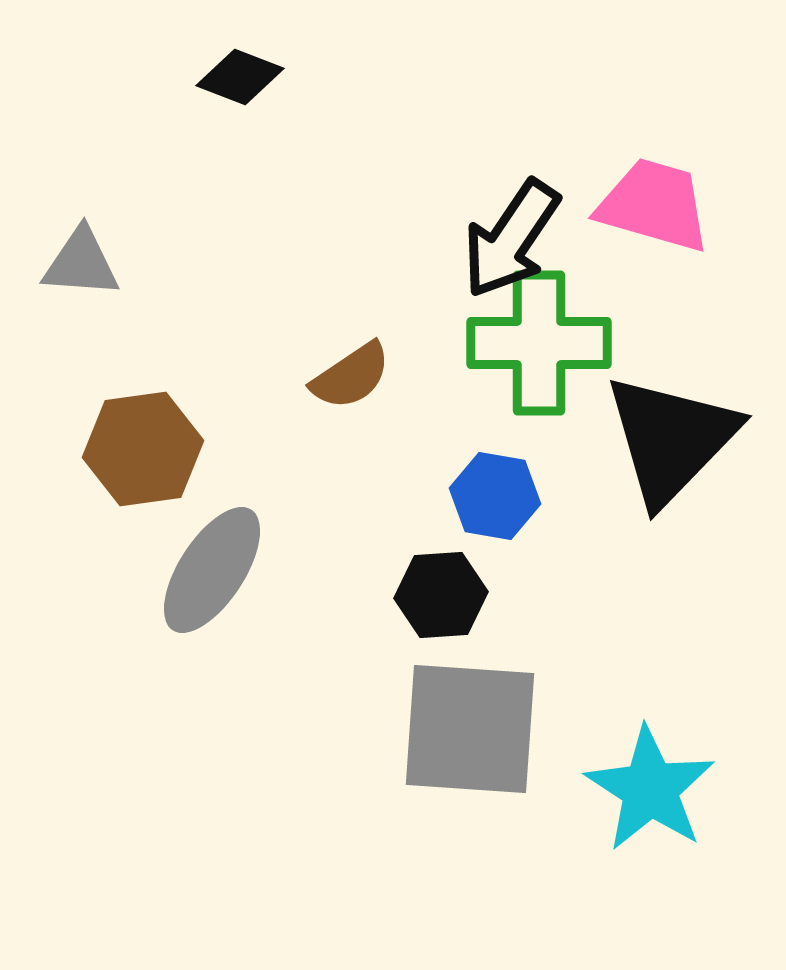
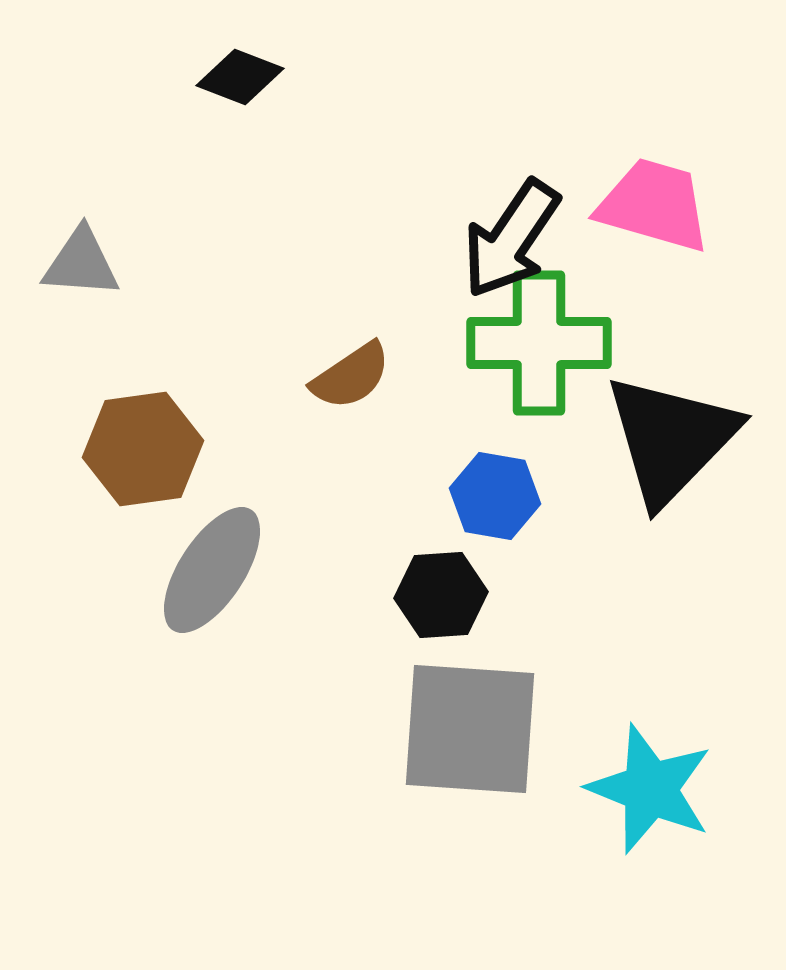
cyan star: rotated 11 degrees counterclockwise
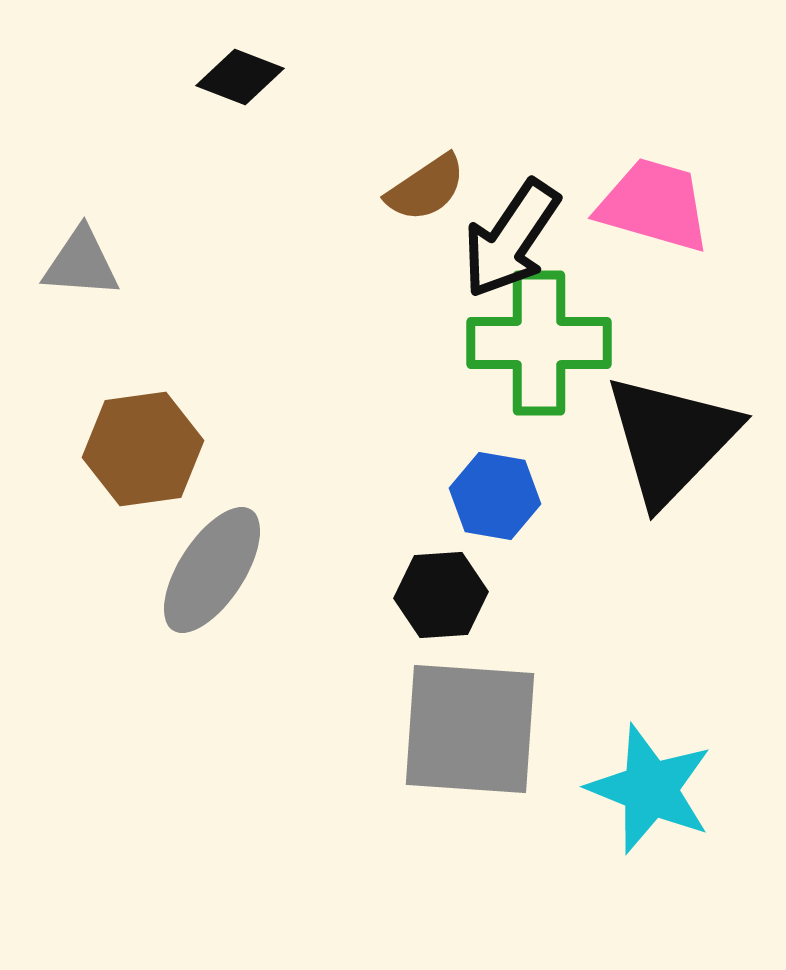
brown semicircle: moved 75 px right, 188 px up
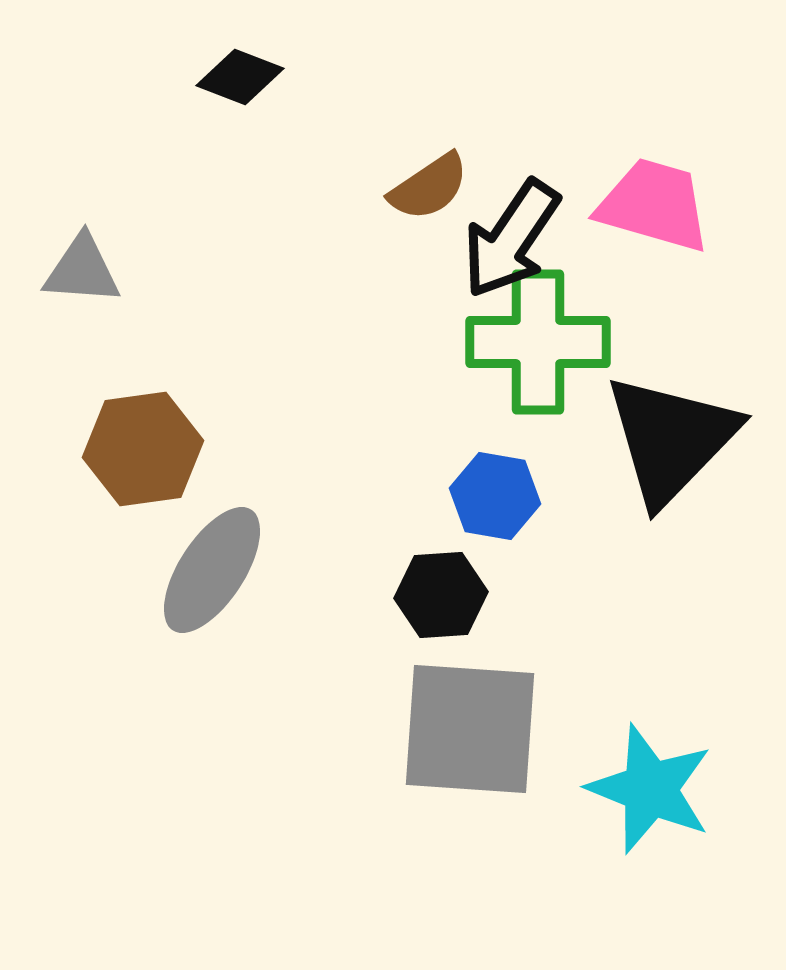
brown semicircle: moved 3 px right, 1 px up
gray triangle: moved 1 px right, 7 px down
green cross: moved 1 px left, 1 px up
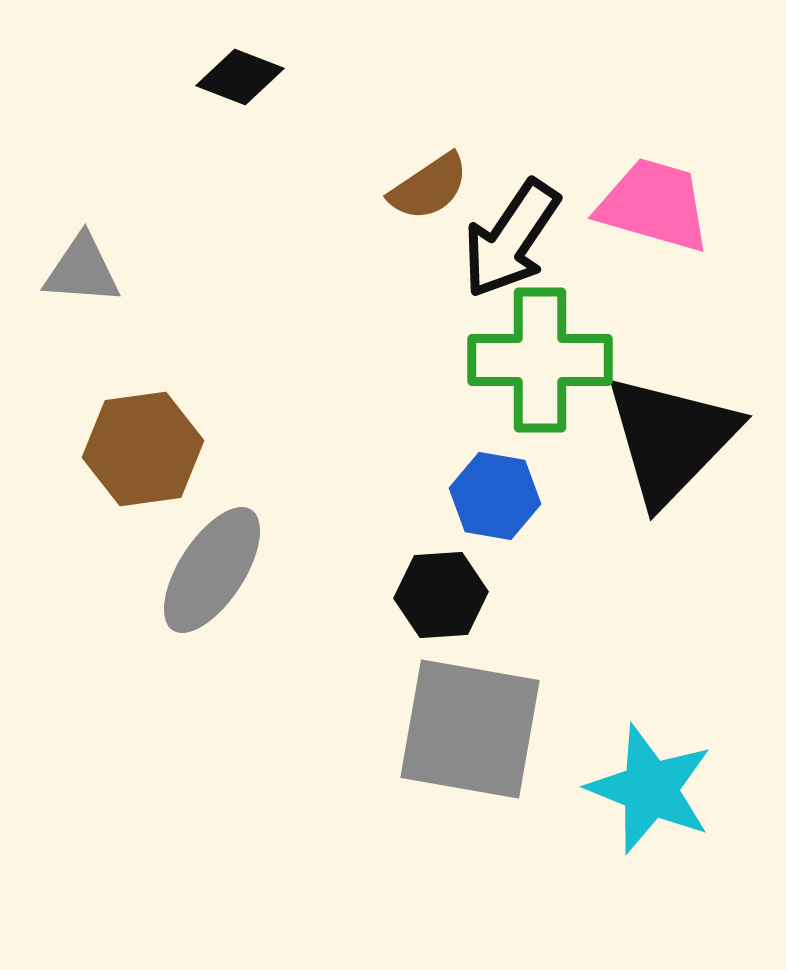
green cross: moved 2 px right, 18 px down
gray square: rotated 6 degrees clockwise
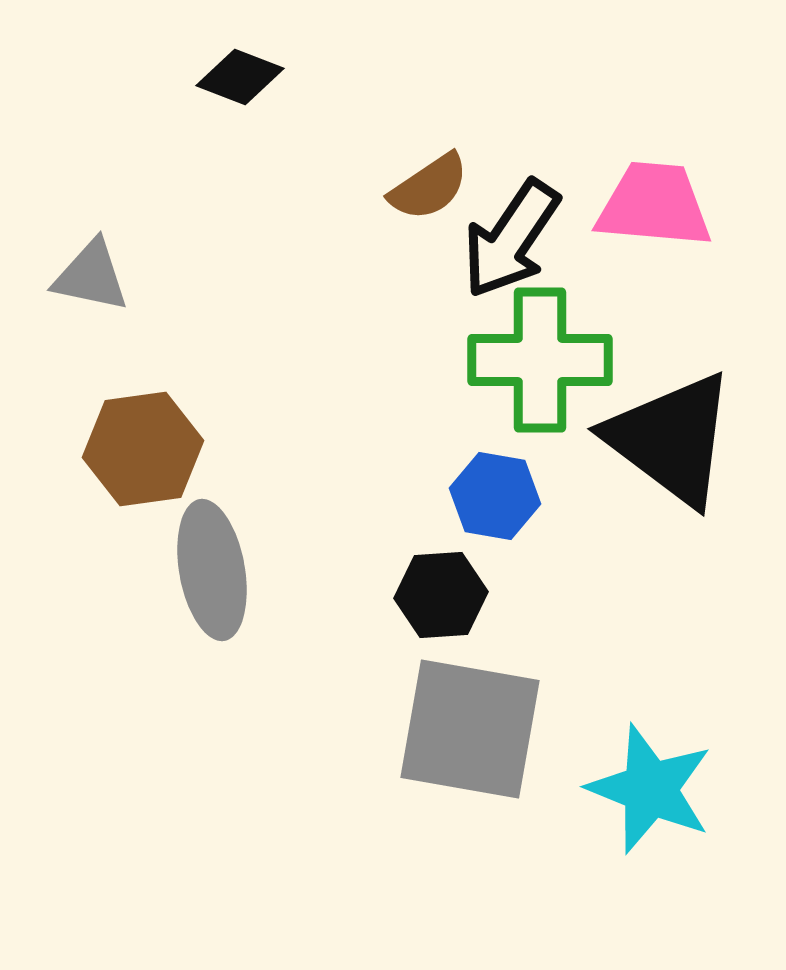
pink trapezoid: rotated 11 degrees counterclockwise
gray triangle: moved 9 px right, 6 px down; rotated 8 degrees clockwise
black triangle: rotated 37 degrees counterclockwise
gray ellipse: rotated 43 degrees counterclockwise
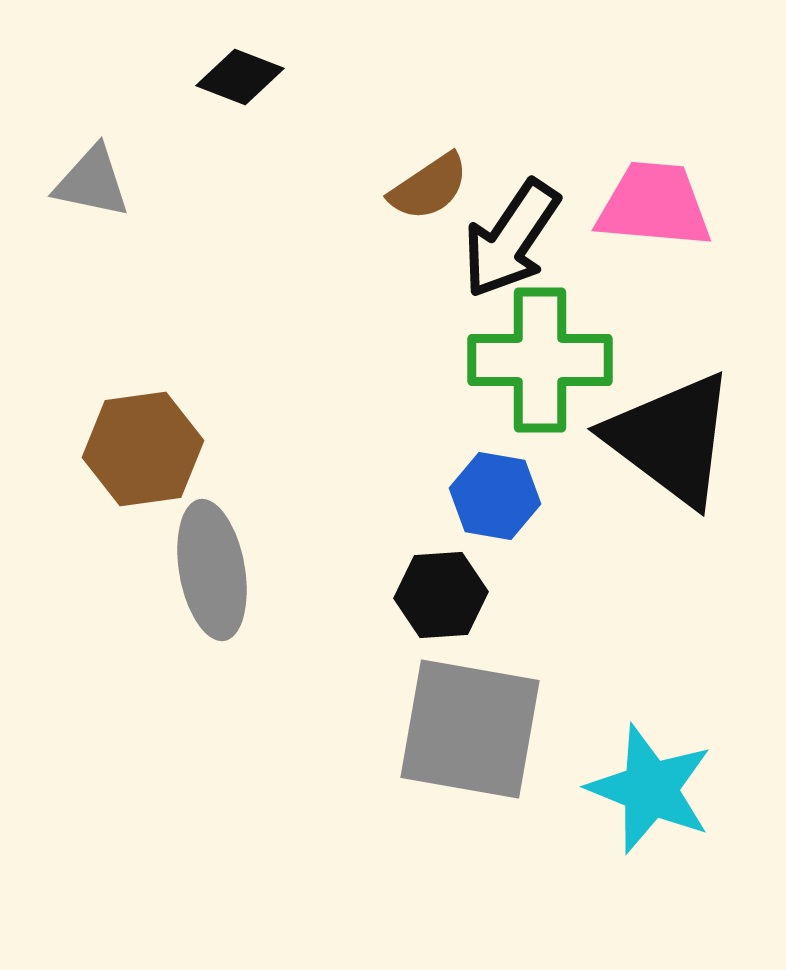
gray triangle: moved 1 px right, 94 px up
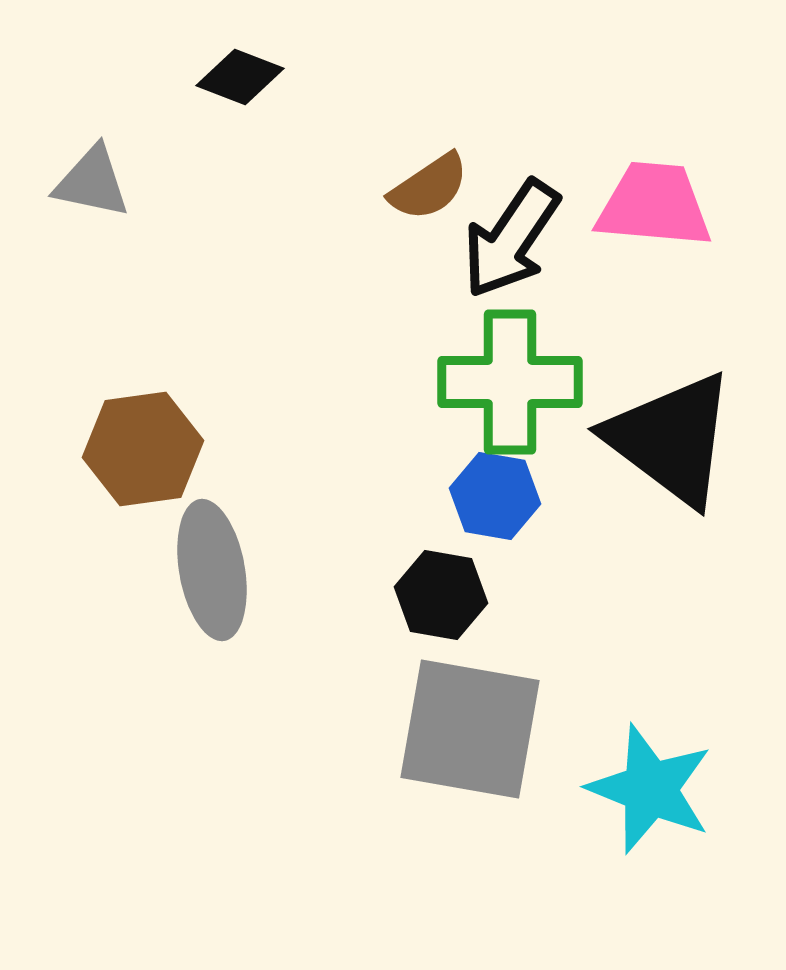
green cross: moved 30 px left, 22 px down
black hexagon: rotated 14 degrees clockwise
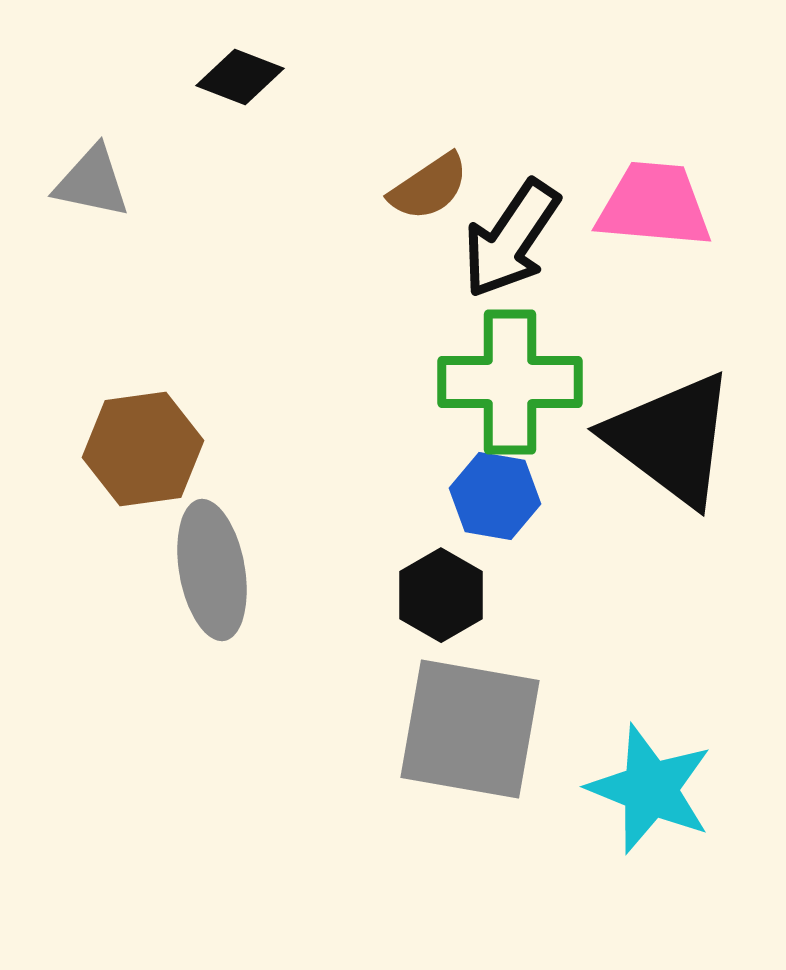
black hexagon: rotated 20 degrees clockwise
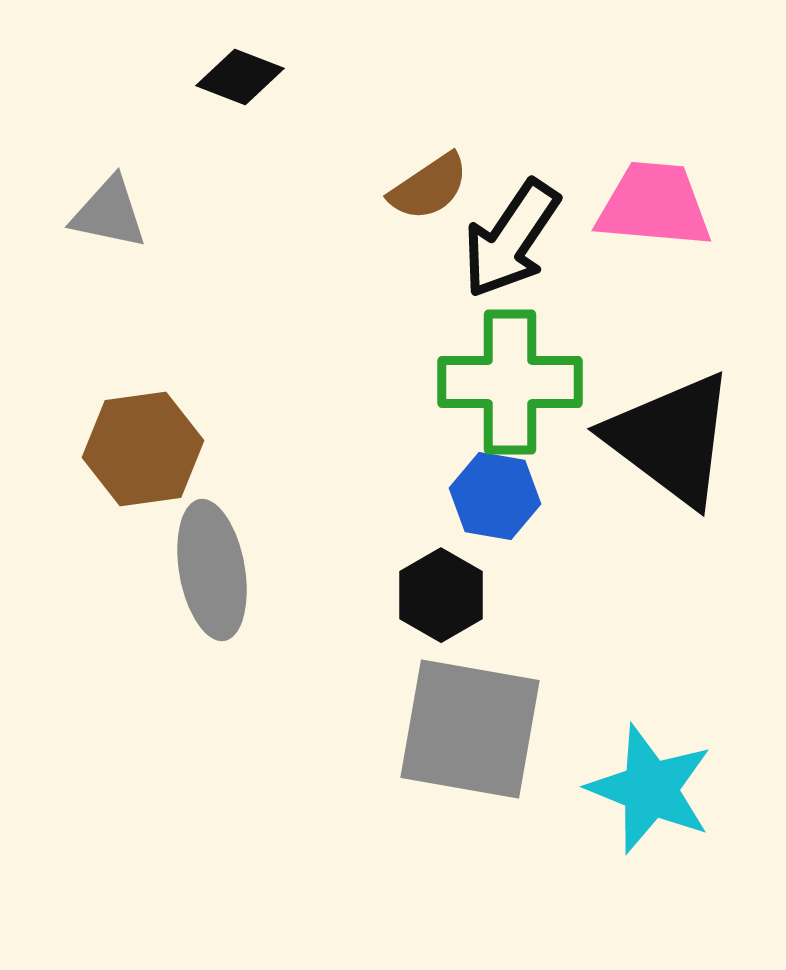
gray triangle: moved 17 px right, 31 px down
